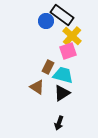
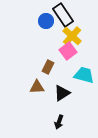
black rectangle: moved 1 px right; rotated 20 degrees clockwise
pink square: rotated 18 degrees counterclockwise
cyan trapezoid: moved 21 px right
brown triangle: rotated 35 degrees counterclockwise
black arrow: moved 1 px up
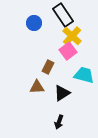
blue circle: moved 12 px left, 2 px down
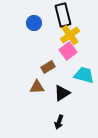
black rectangle: rotated 20 degrees clockwise
yellow cross: moved 2 px left, 1 px up; rotated 12 degrees clockwise
brown rectangle: rotated 32 degrees clockwise
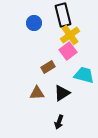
brown triangle: moved 6 px down
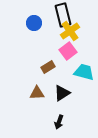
yellow cross: moved 4 px up
cyan trapezoid: moved 3 px up
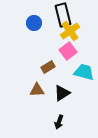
brown triangle: moved 3 px up
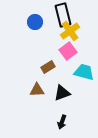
blue circle: moved 1 px right, 1 px up
black triangle: rotated 12 degrees clockwise
black arrow: moved 3 px right
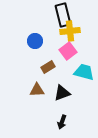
blue circle: moved 19 px down
yellow cross: rotated 30 degrees clockwise
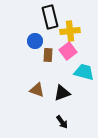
black rectangle: moved 13 px left, 2 px down
brown rectangle: moved 12 px up; rotated 56 degrees counterclockwise
brown triangle: rotated 21 degrees clockwise
black arrow: rotated 56 degrees counterclockwise
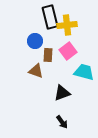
yellow cross: moved 3 px left, 6 px up
brown triangle: moved 1 px left, 19 px up
